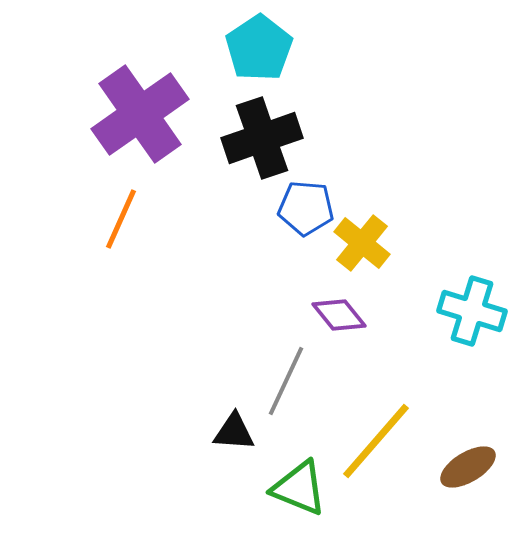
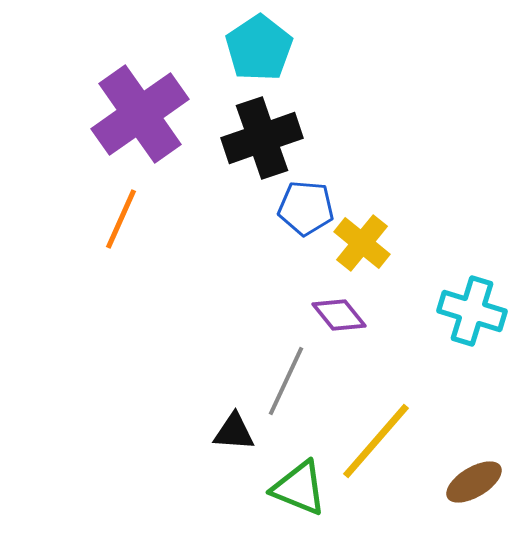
brown ellipse: moved 6 px right, 15 px down
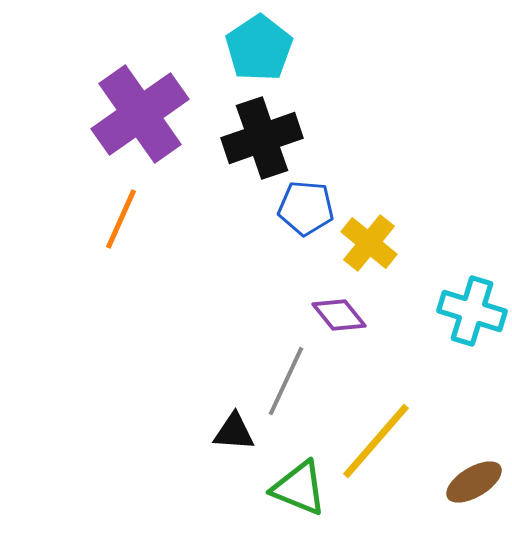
yellow cross: moved 7 px right
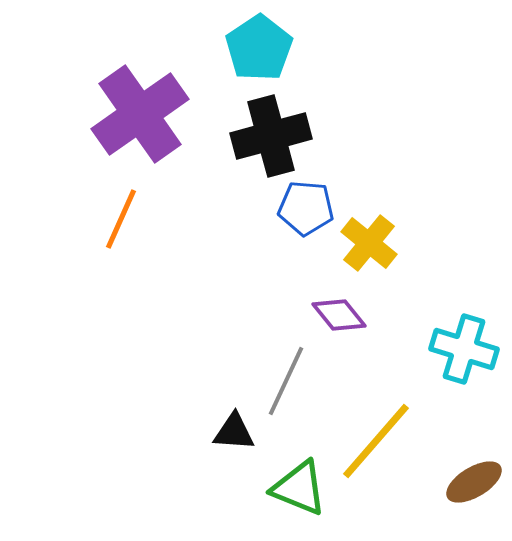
black cross: moved 9 px right, 2 px up; rotated 4 degrees clockwise
cyan cross: moved 8 px left, 38 px down
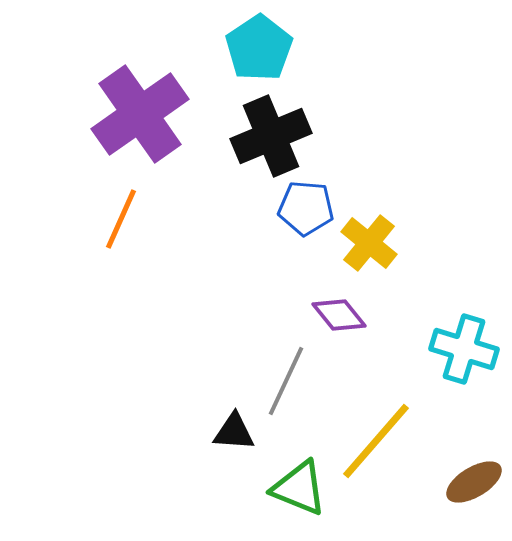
black cross: rotated 8 degrees counterclockwise
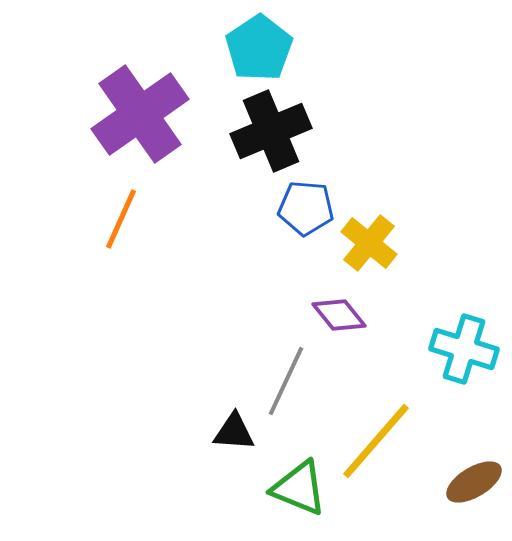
black cross: moved 5 px up
